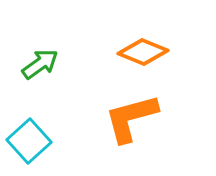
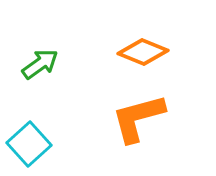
orange L-shape: moved 7 px right
cyan square: moved 3 px down
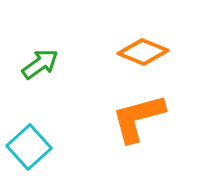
cyan square: moved 3 px down
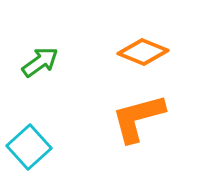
green arrow: moved 2 px up
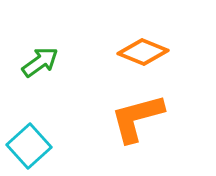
orange L-shape: moved 1 px left
cyan square: moved 1 px up
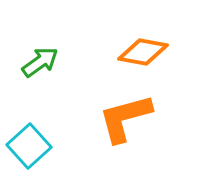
orange diamond: rotated 12 degrees counterclockwise
orange L-shape: moved 12 px left
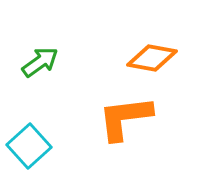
orange diamond: moved 9 px right, 6 px down
orange L-shape: rotated 8 degrees clockwise
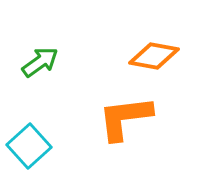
orange diamond: moved 2 px right, 2 px up
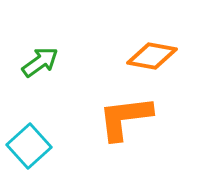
orange diamond: moved 2 px left
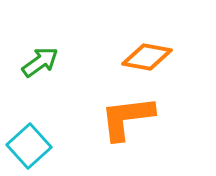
orange diamond: moved 5 px left, 1 px down
orange L-shape: moved 2 px right
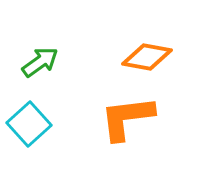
cyan square: moved 22 px up
